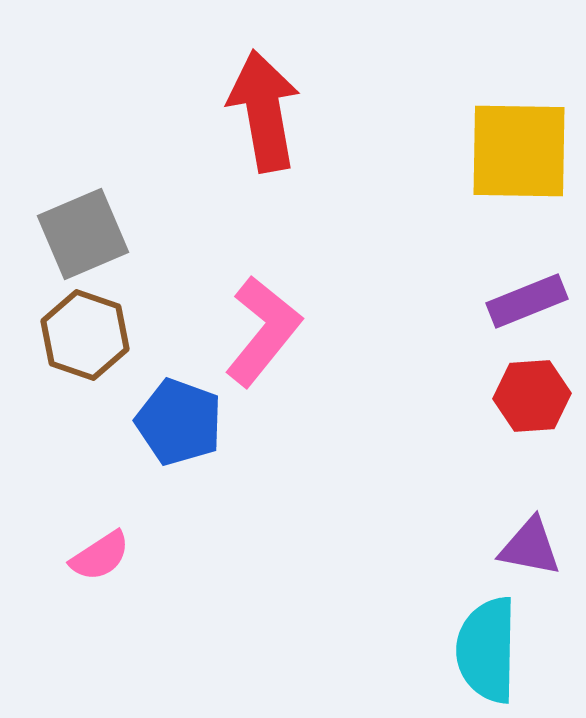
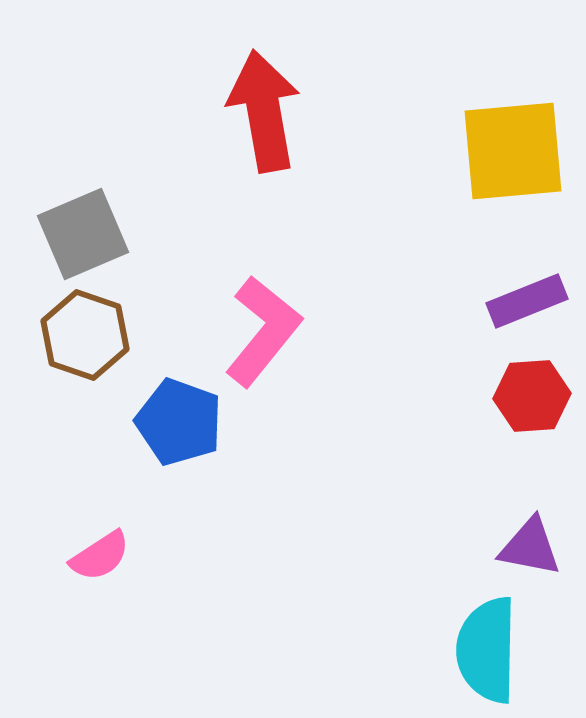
yellow square: moved 6 px left; rotated 6 degrees counterclockwise
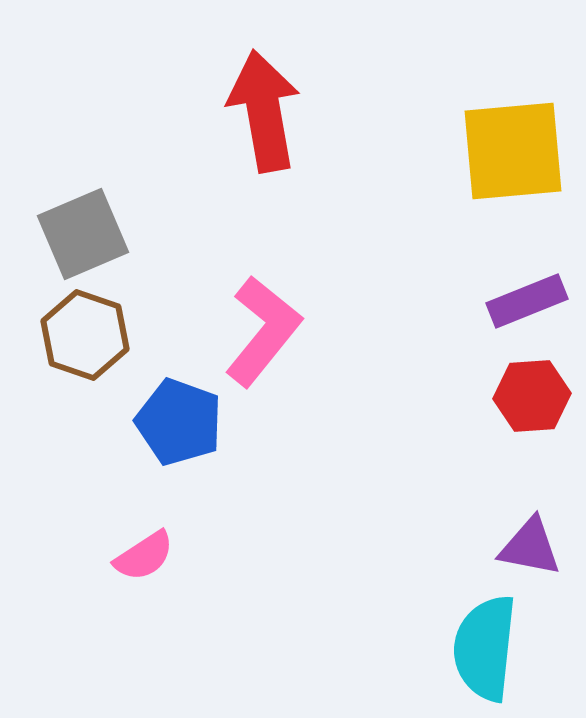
pink semicircle: moved 44 px right
cyan semicircle: moved 2 px left, 2 px up; rotated 5 degrees clockwise
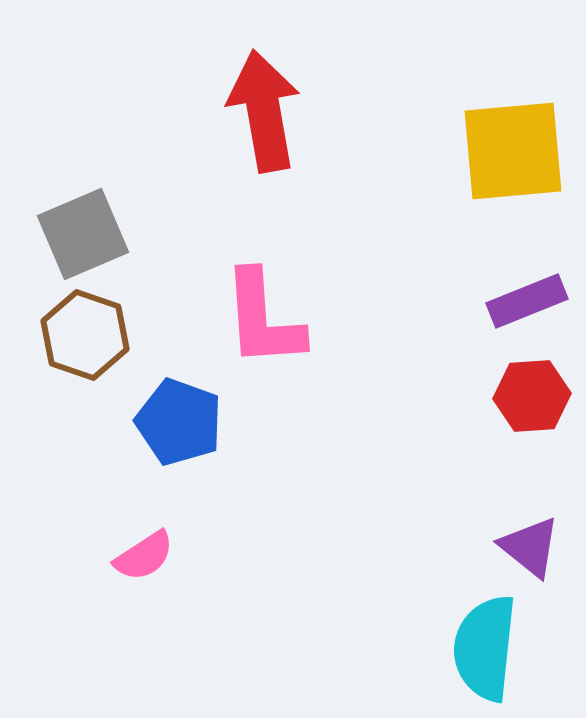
pink L-shape: moved 12 px up; rotated 137 degrees clockwise
purple triangle: rotated 28 degrees clockwise
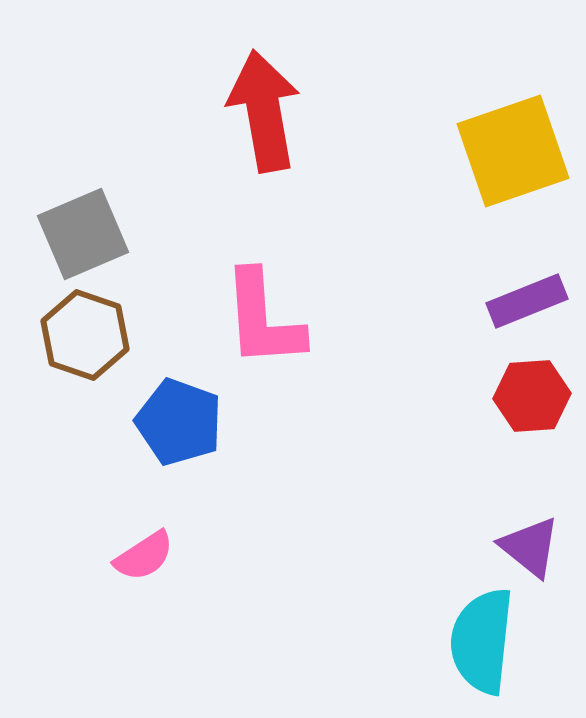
yellow square: rotated 14 degrees counterclockwise
cyan semicircle: moved 3 px left, 7 px up
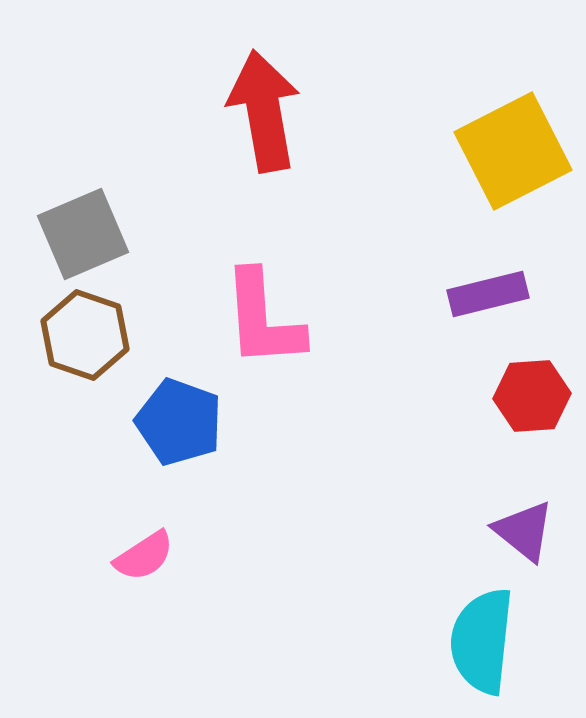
yellow square: rotated 8 degrees counterclockwise
purple rectangle: moved 39 px left, 7 px up; rotated 8 degrees clockwise
purple triangle: moved 6 px left, 16 px up
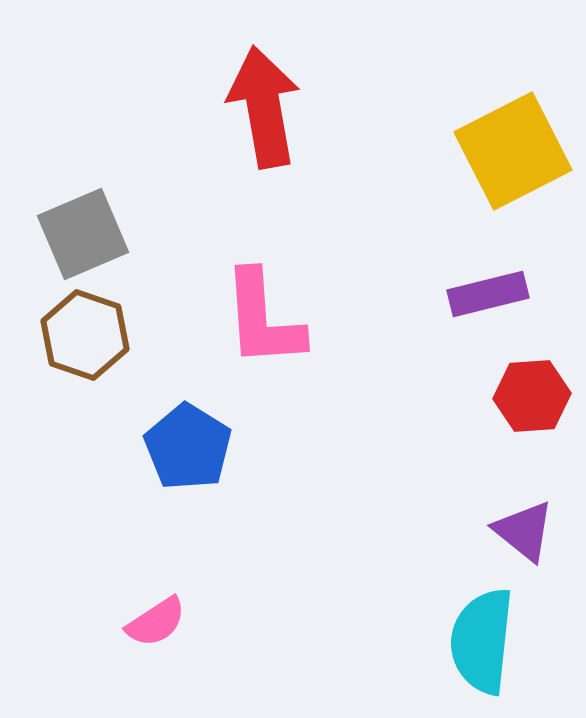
red arrow: moved 4 px up
blue pentagon: moved 9 px right, 25 px down; rotated 12 degrees clockwise
pink semicircle: moved 12 px right, 66 px down
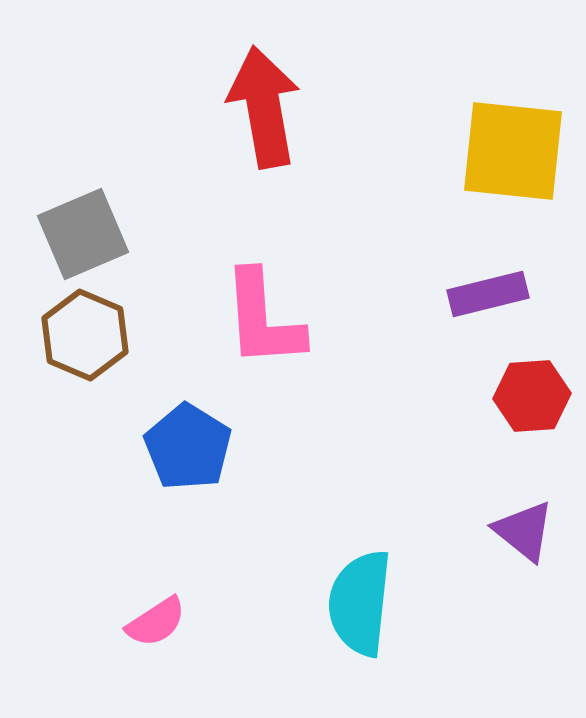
yellow square: rotated 33 degrees clockwise
brown hexagon: rotated 4 degrees clockwise
cyan semicircle: moved 122 px left, 38 px up
